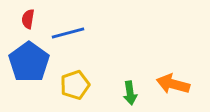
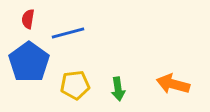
yellow pentagon: rotated 12 degrees clockwise
green arrow: moved 12 px left, 4 px up
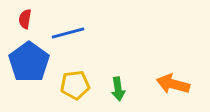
red semicircle: moved 3 px left
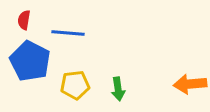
red semicircle: moved 1 px left, 1 px down
blue line: rotated 20 degrees clockwise
blue pentagon: moved 1 px right, 1 px up; rotated 9 degrees counterclockwise
orange arrow: moved 17 px right; rotated 20 degrees counterclockwise
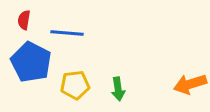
blue line: moved 1 px left
blue pentagon: moved 1 px right, 1 px down
orange arrow: rotated 12 degrees counterclockwise
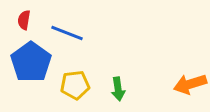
blue line: rotated 16 degrees clockwise
blue pentagon: rotated 9 degrees clockwise
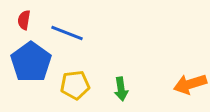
green arrow: moved 3 px right
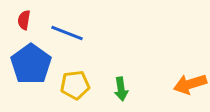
blue pentagon: moved 2 px down
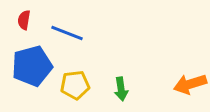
blue pentagon: moved 1 px right, 2 px down; rotated 21 degrees clockwise
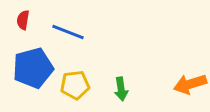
red semicircle: moved 1 px left
blue line: moved 1 px right, 1 px up
blue pentagon: moved 1 px right, 2 px down
